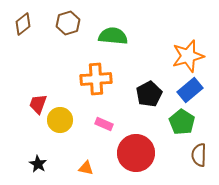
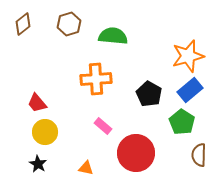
brown hexagon: moved 1 px right, 1 px down
black pentagon: rotated 15 degrees counterclockwise
red trapezoid: moved 1 px left, 1 px up; rotated 60 degrees counterclockwise
yellow circle: moved 15 px left, 12 px down
pink rectangle: moved 1 px left, 2 px down; rotated 18 degrees clockwise
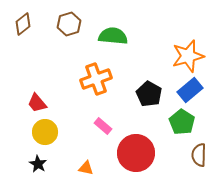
orange cross: rotated 16 degrees counterclockwise
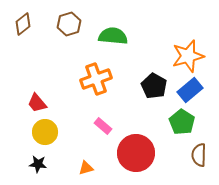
black pentagon: moved 5 px right, 8 px up
black star: rotated 24 degrees counterclockwise
orange triangle: rotated 28 degrees counterclockwise
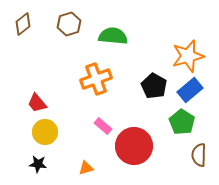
red circle: moved 2 px left, 7 px up
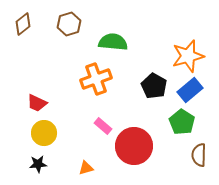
green semicircle: moved 6 px down
red trapezoid: rotated 25 degrees counterclockwise
yellow circle: moved 1 px left, 1 px down
black star: rotated 12 degrees counterclockwise
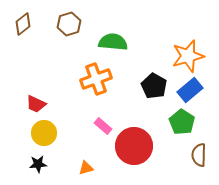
red trapezoid: moved 1 px left, 1 px down
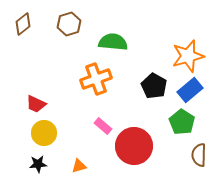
orange triangle: moved 7 px left, 2 px up
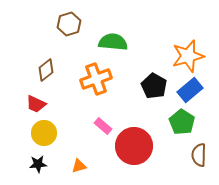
brown diamond: moved 23 px right, 46 px down
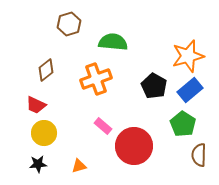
red trapezoid: moved 1 px down
green pentagon: moved 1 px right, 2 px down
